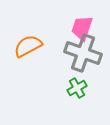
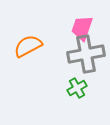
gray cross: moved 3 px right, 1 px down; rotated 30 degrees counterclockwise
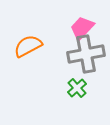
pink trapezoid: rotated 24 degrees clockwise
green cross: rotated 12 degrees counterclockwise
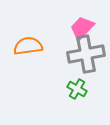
orange semicircle: rotated 20 degrees clockwise
green cross: moved 1 px down; rotated 18 degrees counterclockwise
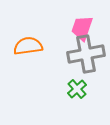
pink trapezoid: rotated 24 degrees counterclockwise
green cross: rotated 18 degrees clockwise
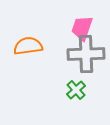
gray cross: rotated 9 degrees clockwise
green cross: moved 1 px left, 1 px down
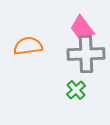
pink trapezoid: rotated 56 degrees counterclockwise
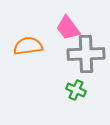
pink trapezoid: moved 14 px left
green cross: rotated 24 degrees counterclockwise
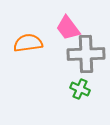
orange semicircle: moved 3 px up
green cross: moved 4 px right, 1 px up
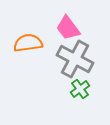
gray cross: moved 11 px left, 5 px down; rotated 30 degrees clockwise
green cross: rotated 30 degrees clockwise
